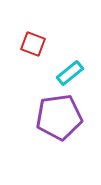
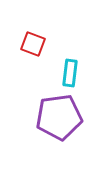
cyan rectangle: rotated 44 degrees counterclockwise
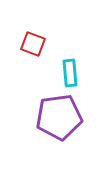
cyan rectangle: rotated 12 degrees counterclockwise
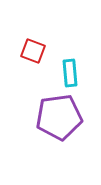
red square: moved 7 px down
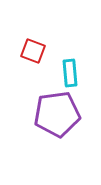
purple pentagon: moved 2 px left, 3 px up
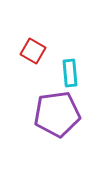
red square: rotated 10 degrees clockwise
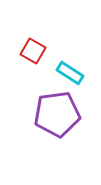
cyan rectangle: rotated 52 degrees counterclockwise
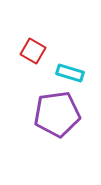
cyan rectangle: rotated 16 degrees counterclockwise
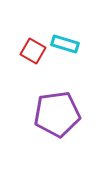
cyan rectangle: moved 5 px left, 29 px up
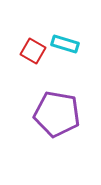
purple pentagon: rotated 18 degrees clockwise
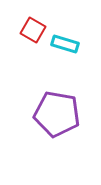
red square: moved 21 px up
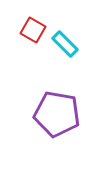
cyan rectangle: rotated 28 degrees clockwise
